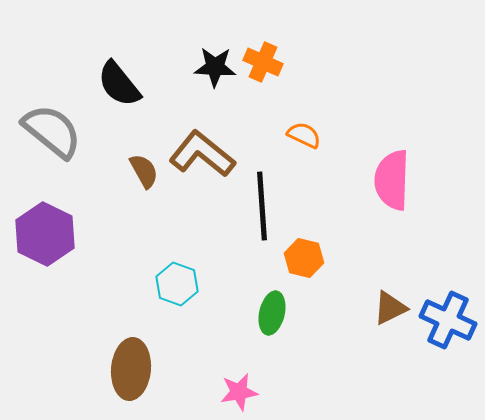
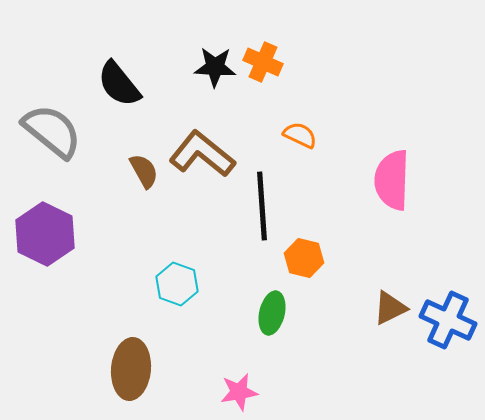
orange semicircle: moved 4 px left
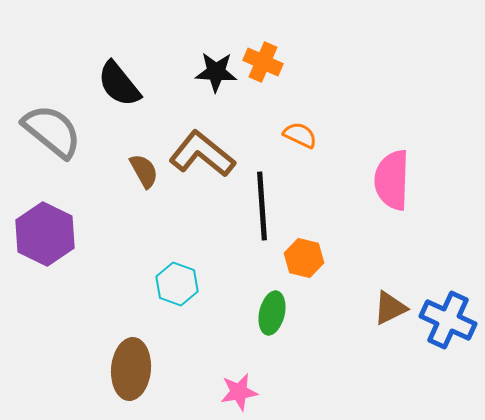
black star: moved 1 px right, 5 px down
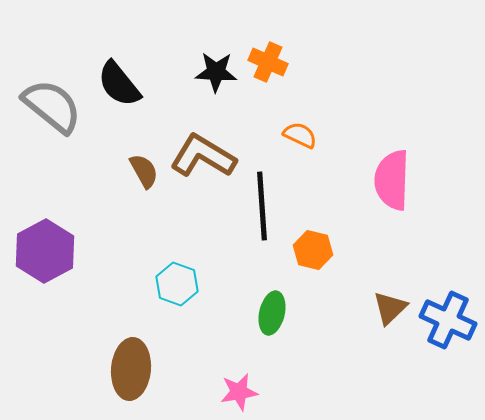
orange cross: moved 5 px right
gray semicircle: moved 25 px up
brown L-shape: moved 1 px right, 2 px down; rotated 8 degrees counterclockwise
purple hexagon: moved 17 px down; rotated 6 degrees clockwise
orange hexagon: moved 9 px right, 8 px up
brown triangle: rotated 18 degrees counterclockwise
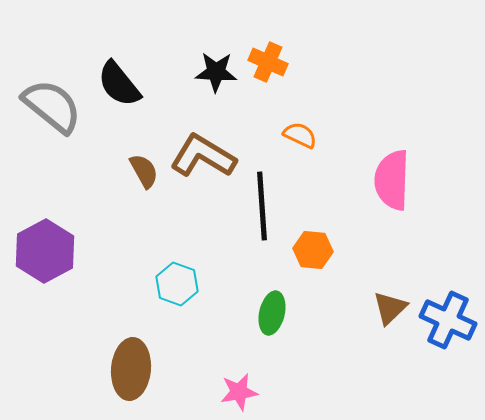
orange hexagon: rotated 9 degrees counterclockwise
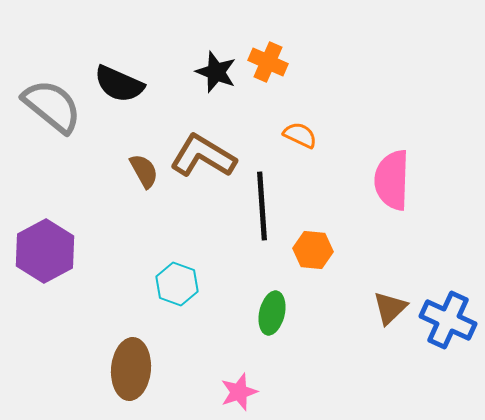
black star: rotated 18 degrees clockwise
black semicircle: rotated 27 degrees counterclockwise
pink star: rotated 9 degrees counterclockwise
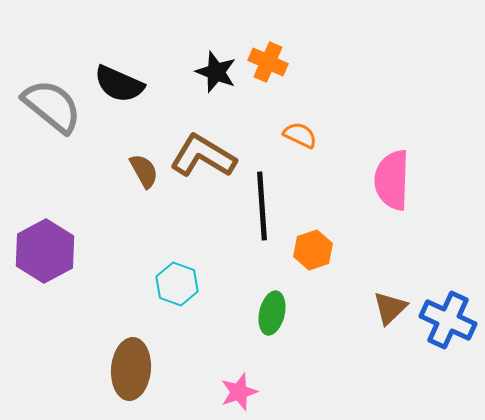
orange hexagon: rotated 24 degrees counterclockwise
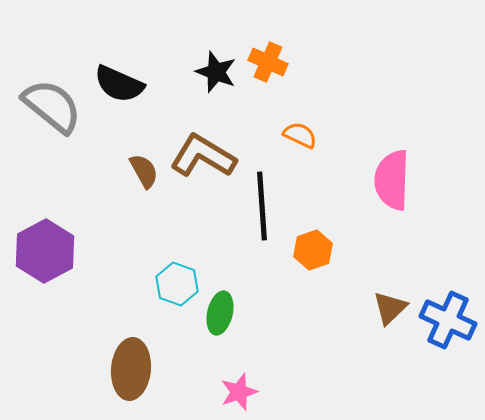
green ellipse: moved 52 px left
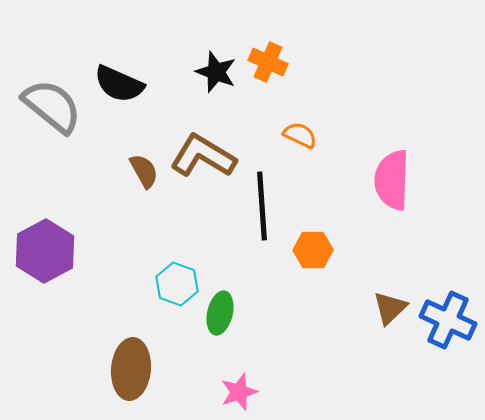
orange hexagon: rotated 18 degrees clockwise
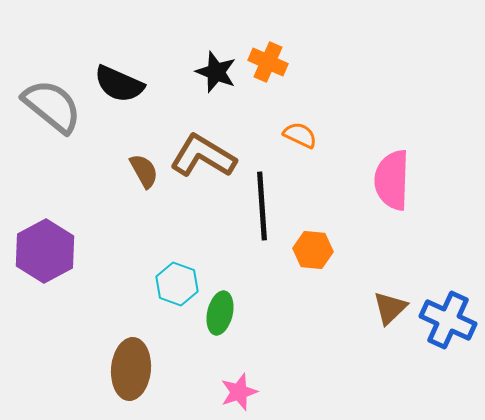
orange hexagon: rotated 6 degrees clockwise
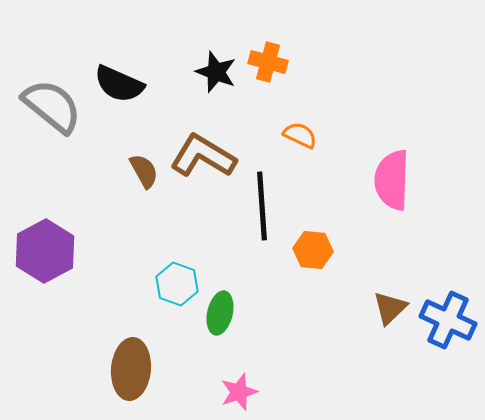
orange cross: rotated 9 degrees counterclockwise
